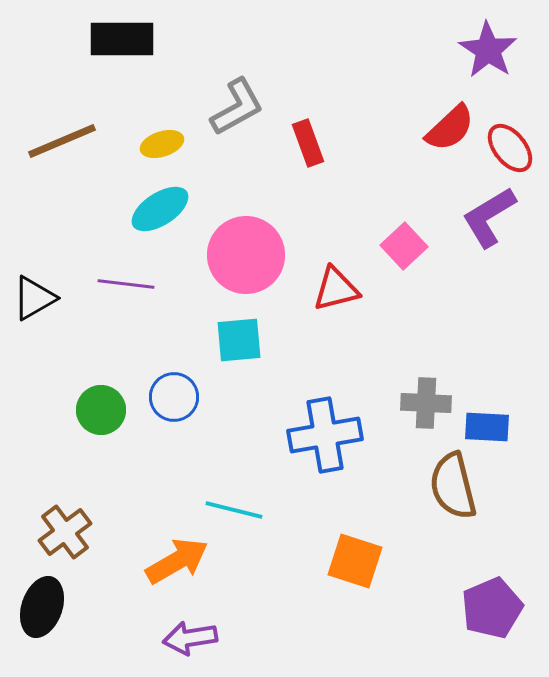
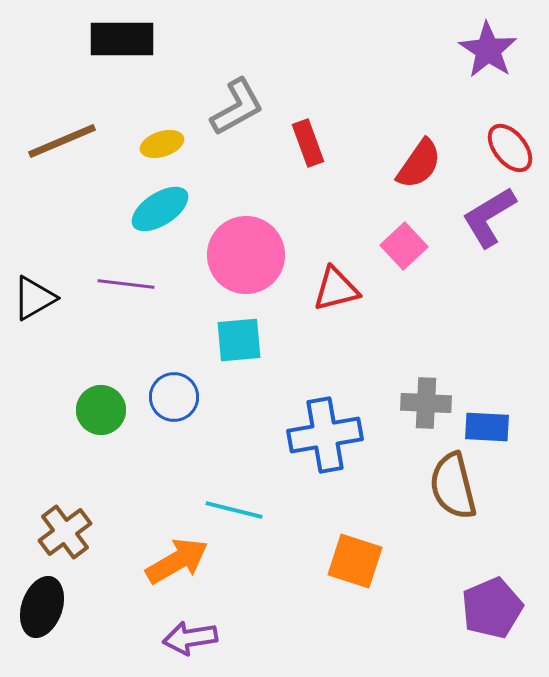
red semicircle: moved 31 px left, 36 px down; rotated 12 degrees counterclockwise
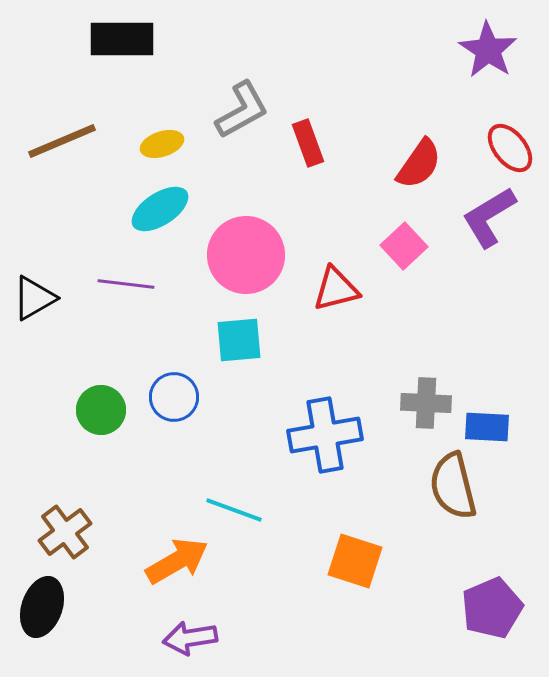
gray L-shape: moved 5 px right, 3 px down
cyan line: rotated 6 degrees clockwise
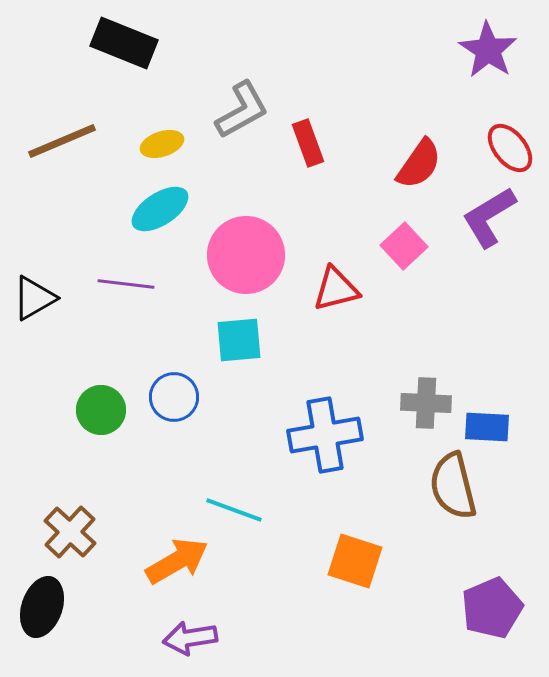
black rectangle: moved 2 px right, 4 px down; rotated 22 degrees clockwise
brown cross: moved 5 px right; rotated 10 degrees counterclockwise
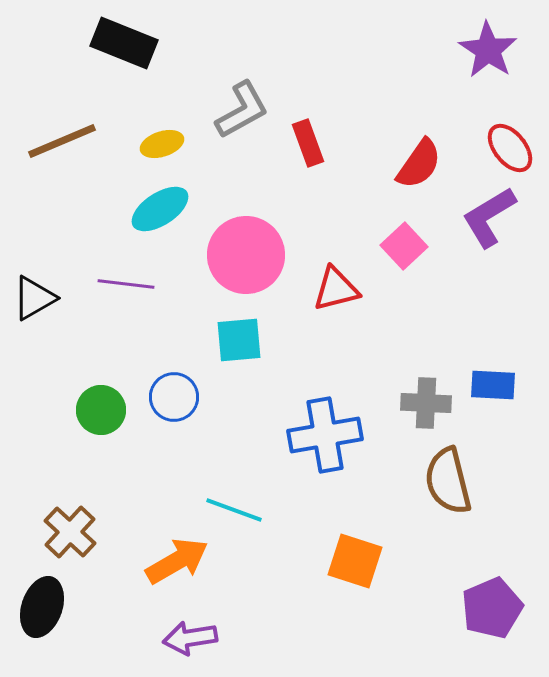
blue rectangle: moved 6 px right, 42 px up
brown semicircle: moved 5 px left, 5 px up
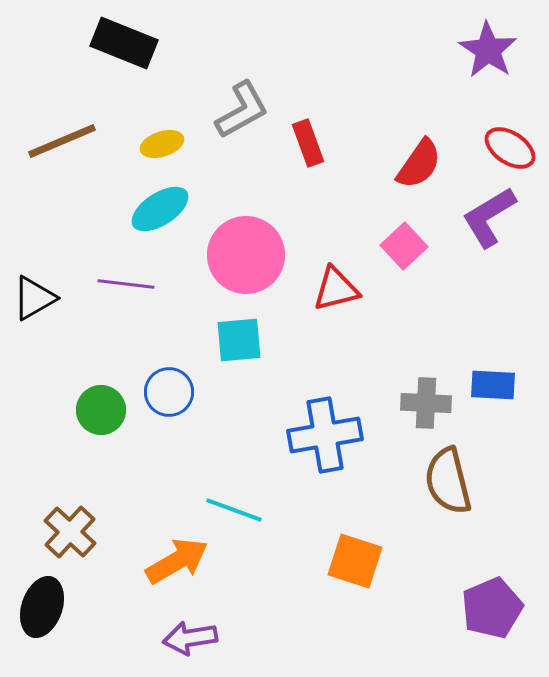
red ellipse: rotated 18 degrees counterclockwise
blue circle: moved 5 px left, 5 px up
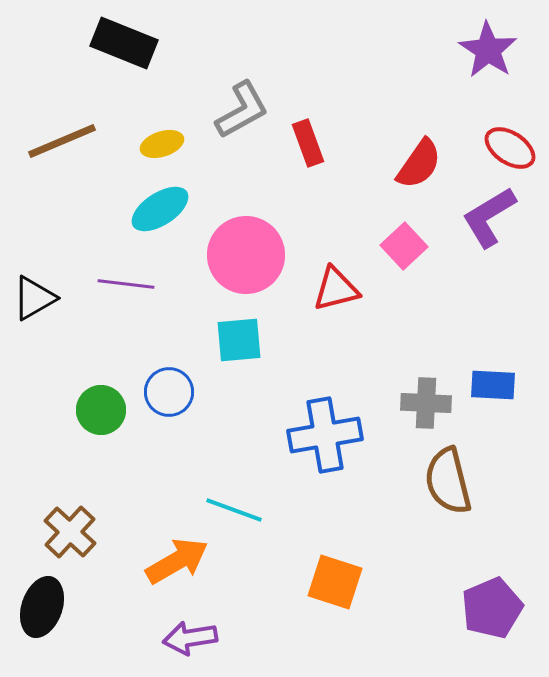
orange square: moved 20 px left, 21 px down
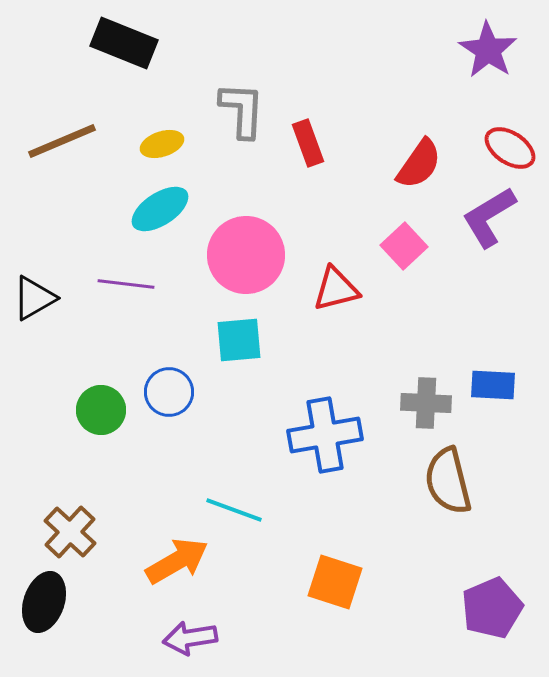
gray L-shape: rotated 58 degrees counterclockwise
black ellipse: moved 2 px right, 5 px up
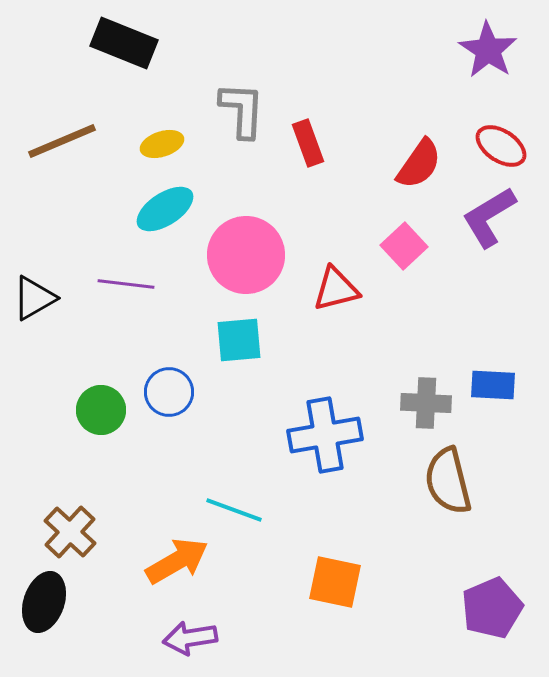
red ellipse: moved 9 px left, 2 px up
cyan ellipse: moved 5 px right
orange square: rotated 6 degrees counterclockwise
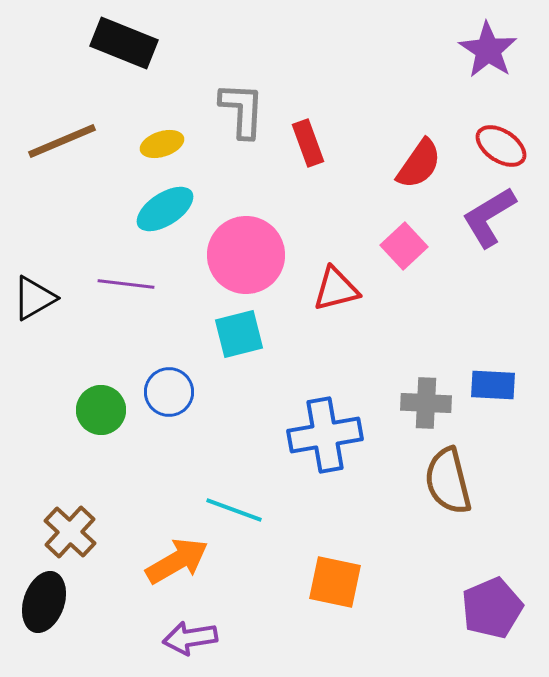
cyan square: moved 6 px up; rotated 9 degrees counterclockwise
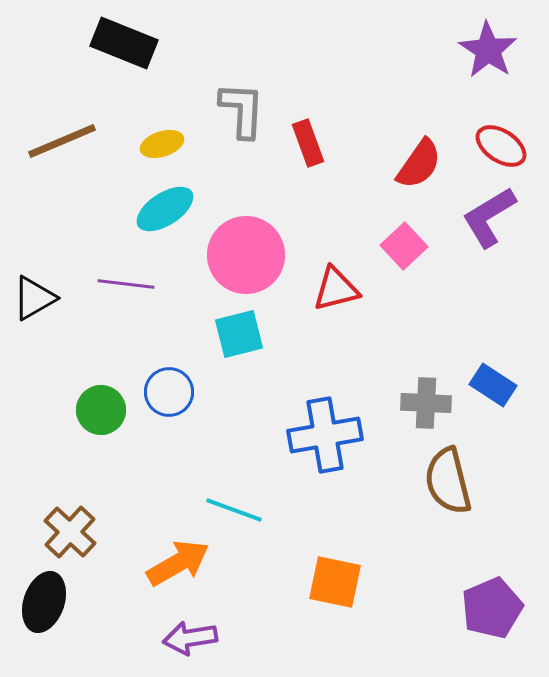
blue rectangle: rotated 30 degrees clockwise
orange arrow: moved 1 px right, 2 px down
